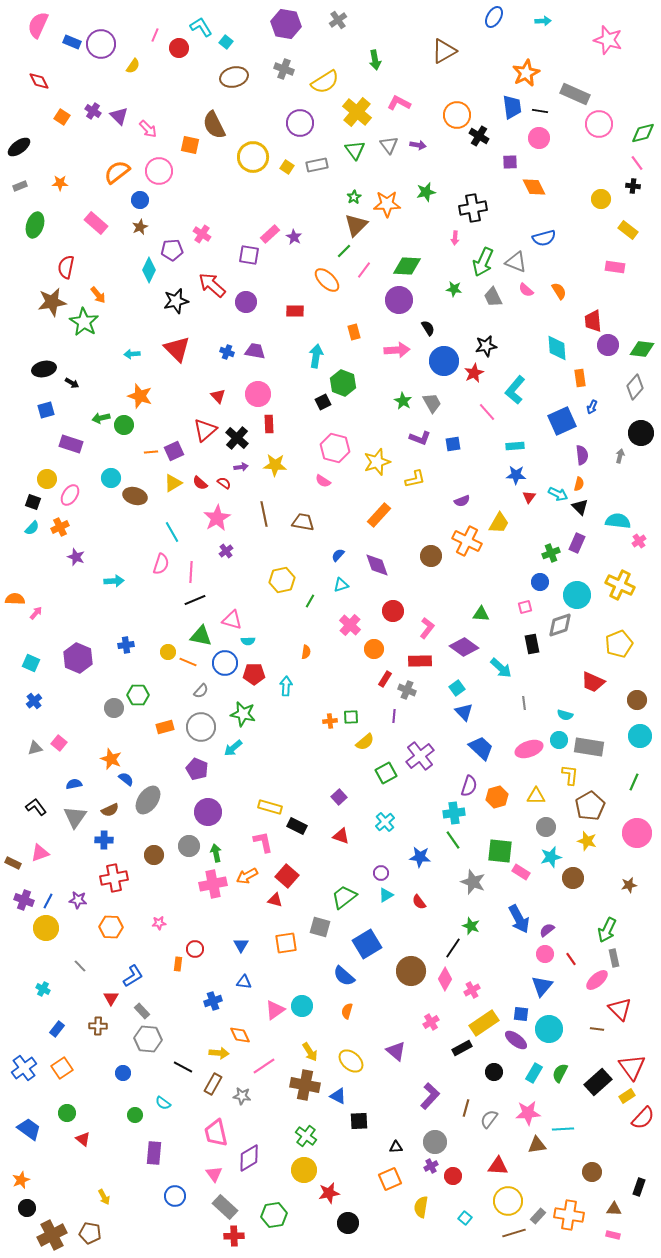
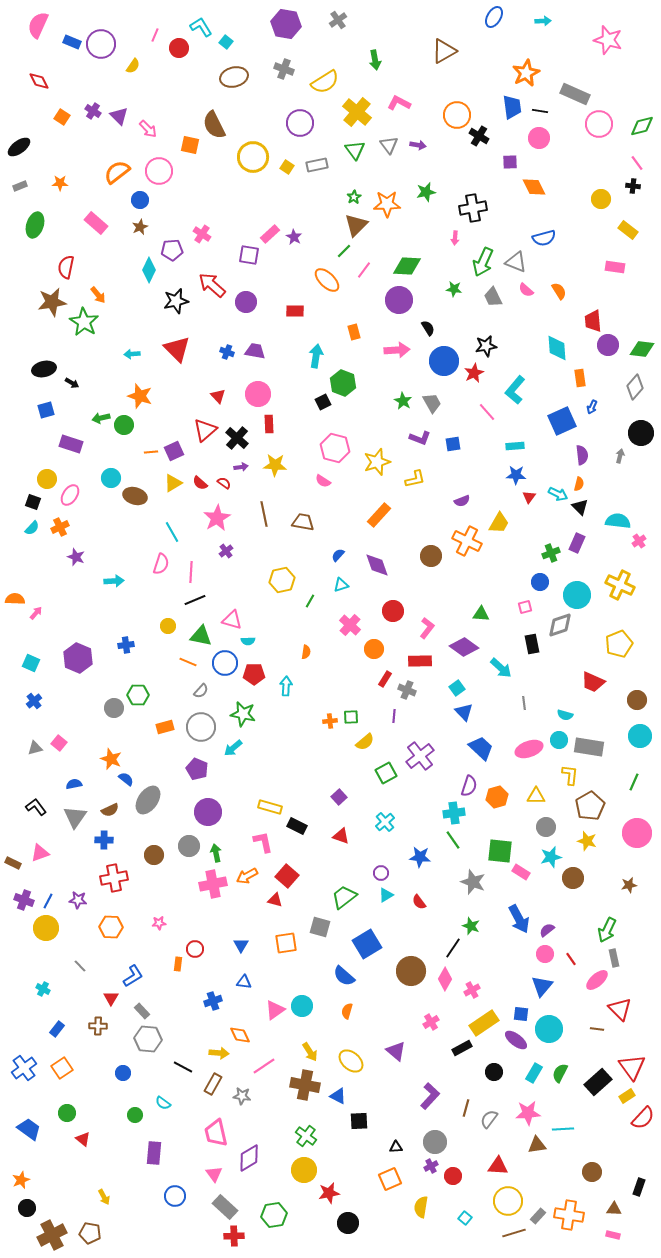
green diamond at (643, 133): moved 1 px left, 7 px up
yellow circle at (168, 652): moved 26 px up
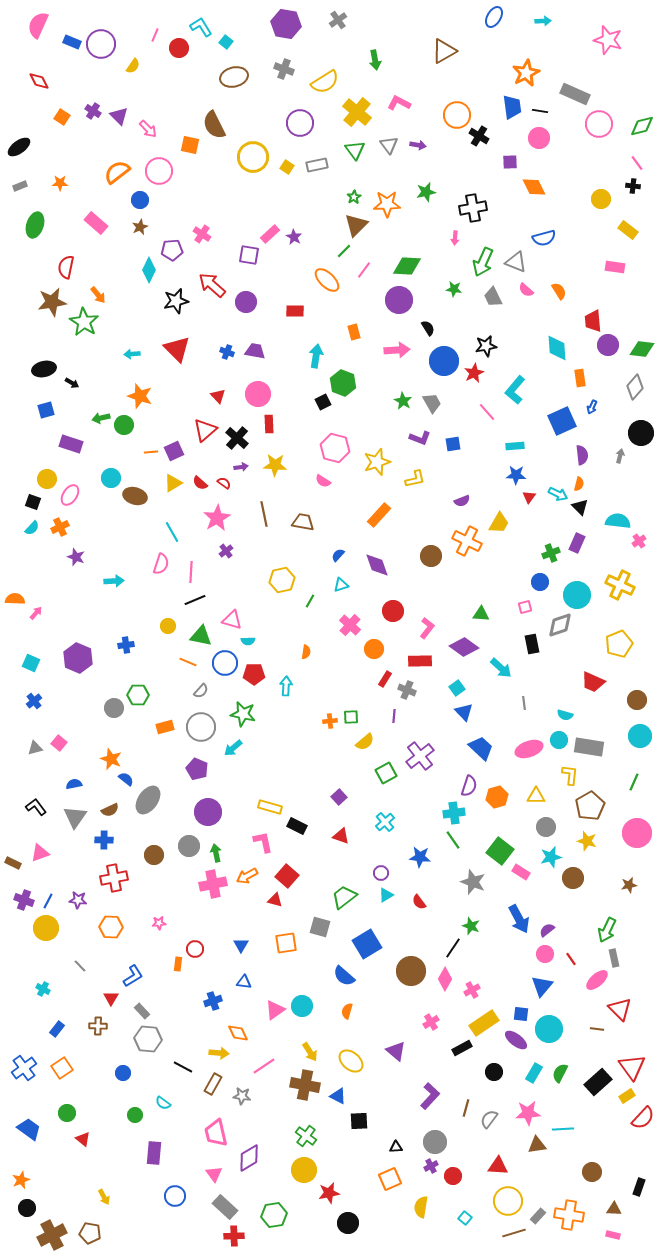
green square at (500, 851): rotated 32 degrees clockwise
orange diamond at (240, 1035): moved 2 px left, 2 px up
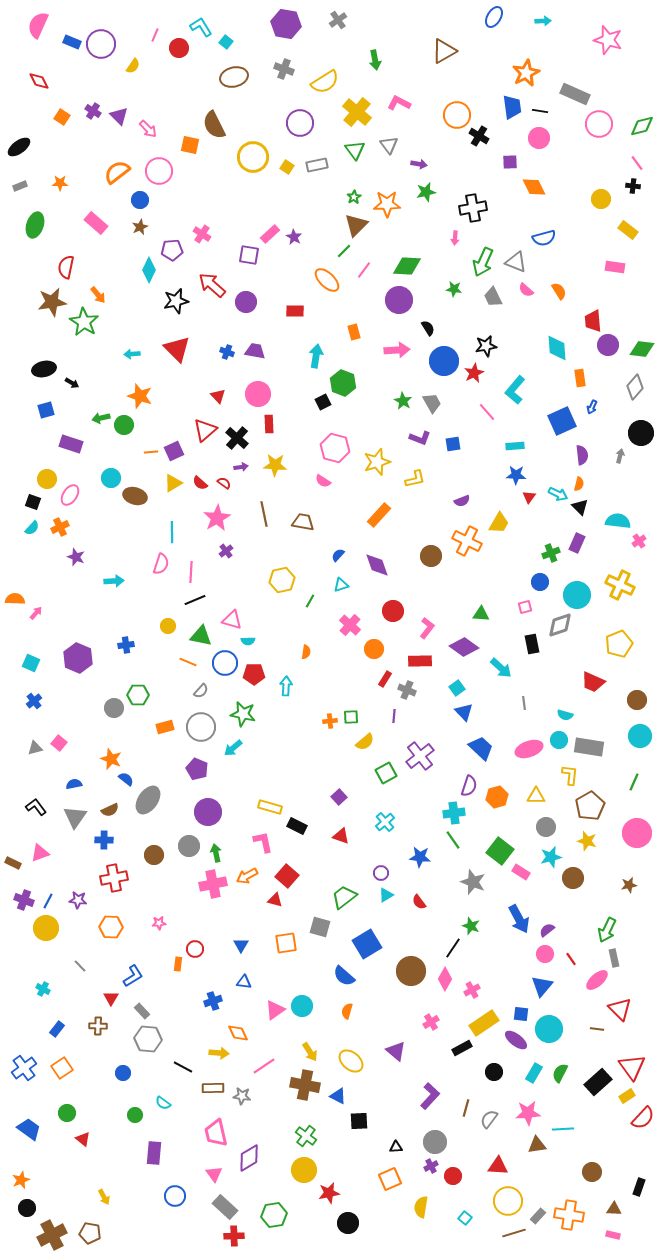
purple arrow at (418, 145): moved 1 px right, 19 px down
cyan line at (172, 532): rotated 30 degrees clockwise
brown rectangle at (213, 1084): moved 4 px down; rotated 60 degrees clockwise
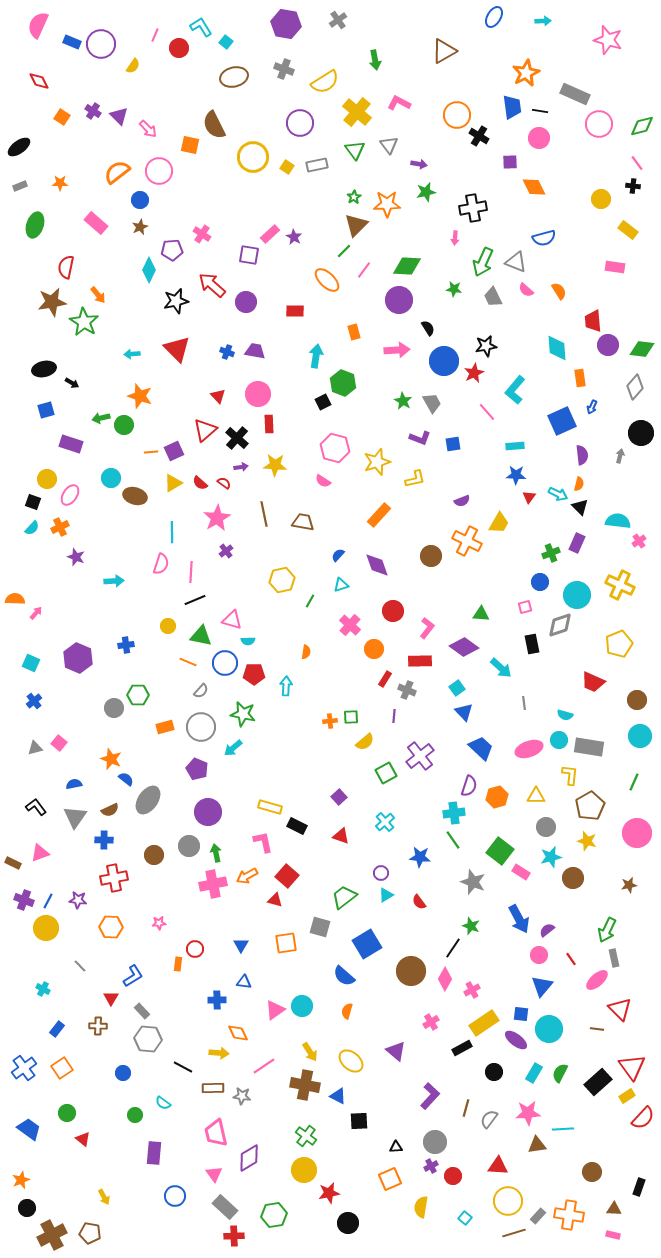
pink circle at (545, 954): moved 6 px left, 1 px down
blue cross at (213, 1001): moved 4 px right, 1 px up; rotated 18 degrees clockwise
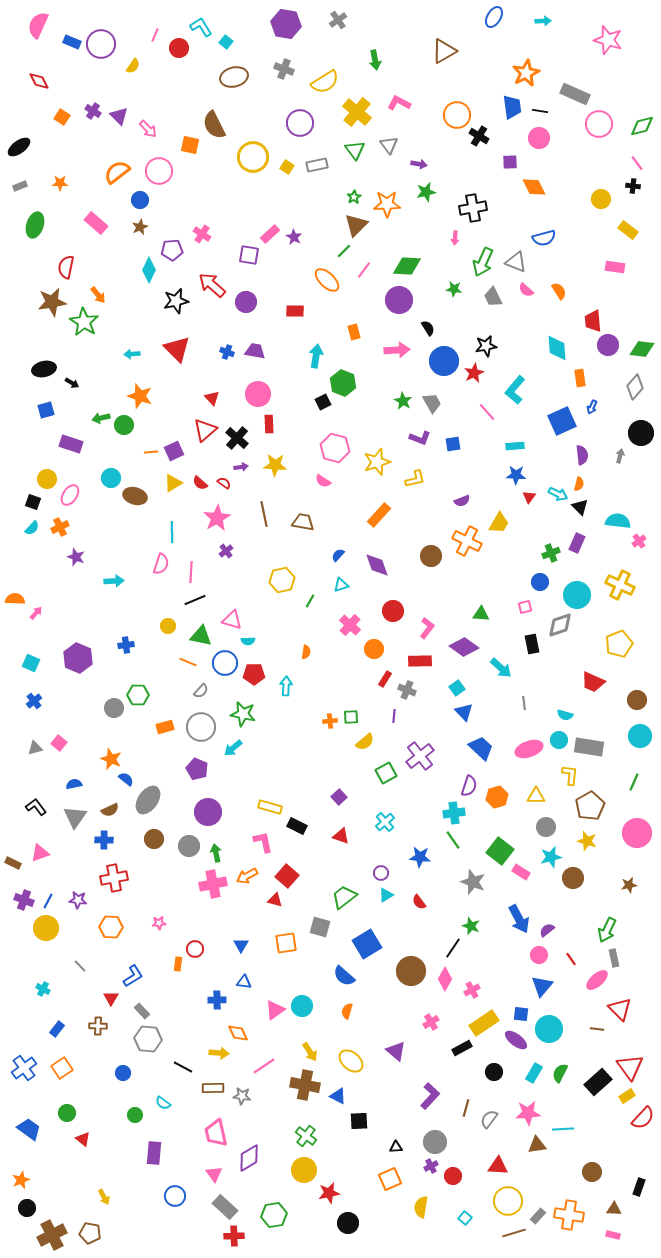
red triangle at (218, 396): moved 6 px left, 2 px down
brown circle at (154, 855): moved 16 px up
red triangle at (632, 1067): moved 2 px left
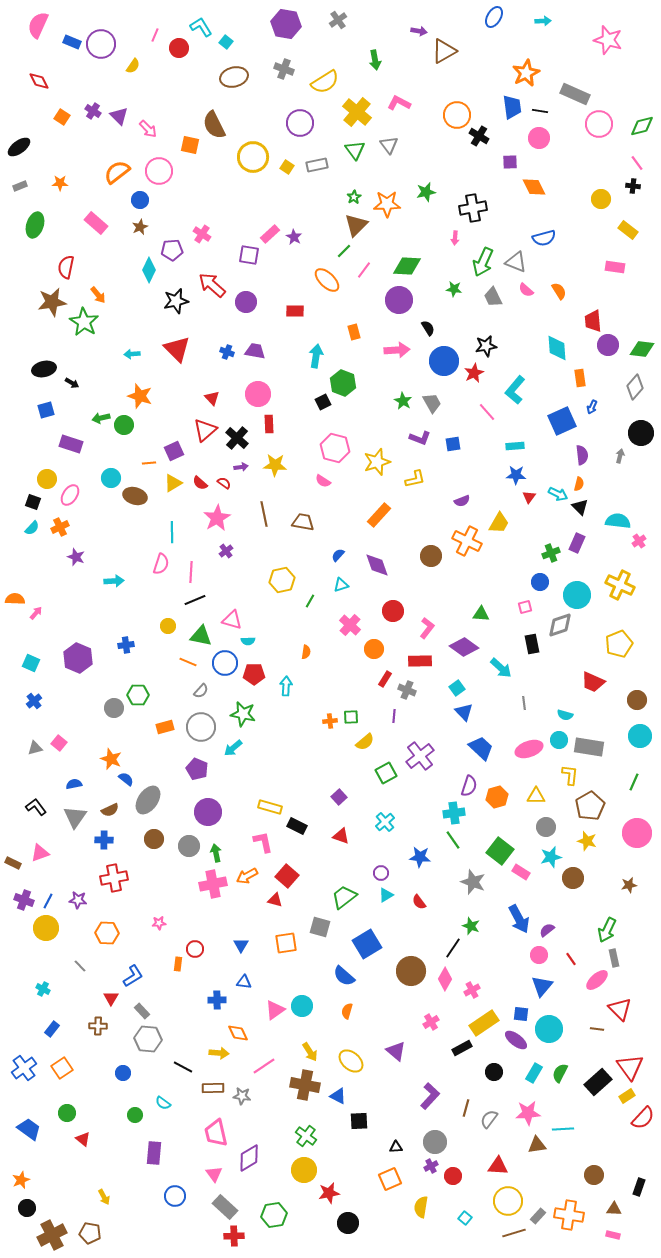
purple arrow at (419, 164): moved 133 px up
orange line at (151, 452): moved 2 px left, 11 px down
orange hexagon at (111, 927): moved 4 px left, 6 px down
blue rectangle at (57, 1029): moved 5 px left
brown circle at (592, 1172): moved 2 px right, 3 px down
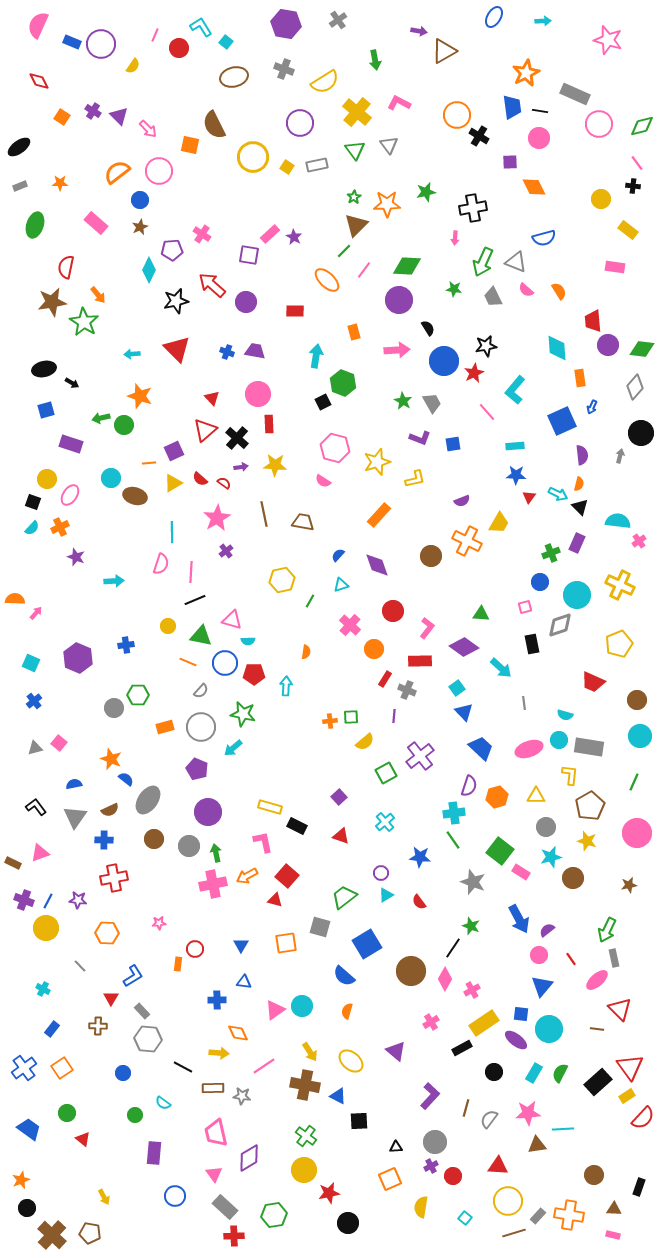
red semicircle at (200, 483): moved 4 px up
brown cross at (52, 1235): rotated 20 degrees counterclockwise
